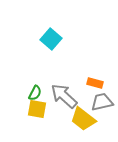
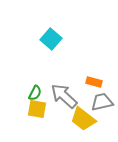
orange rectangle: moved 1 px left, 1 px up
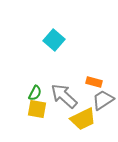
cyan square: moved 3 px right, 1 px down
gray trapezoid: moved 1 px right, 2 px up; rotated 20 degrees counterclockwise
yellow trapezoid: rotated 64 degrees counterclockwise
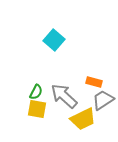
green semicircle: moved 1 px right, 1 px up
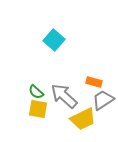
green semicircle: rotated 105 degrees clockwise
yellow square: moved 1 px right
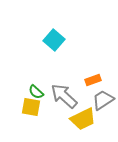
orange rectangle: moved 1 px left, 2 px up; rotated 35 degrees counterclockwise
yellow square: moved 7 px left, 2 px up
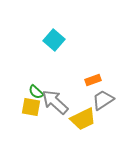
gray arrow: moved 9 px left, 6 px down
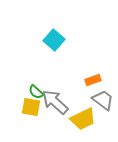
gray trapezoid: rotated 70 degrees clockwise
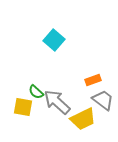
gray arrow: moved 2 px right
yellow square: moved 8 px left
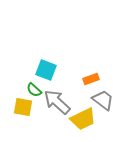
cyan square: moved 8 px left, 30 px down; rotated 20 degrees counterclockwise
orange rectangle: moved 2 px left, 1 px up
green semicircle: moved 2 px left, 2 px up
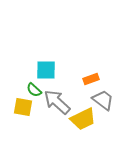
cyan square: rotated 20 degrees counterclockwise
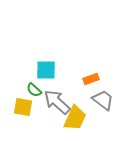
yellow trapezoid: moved 8 px left, 1 px up; rotated 40 degrees counterclockwise
